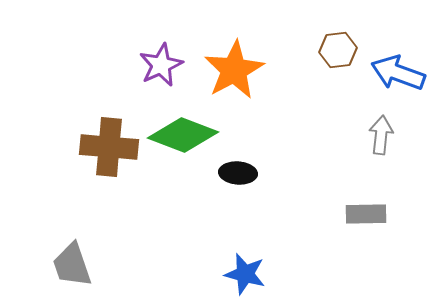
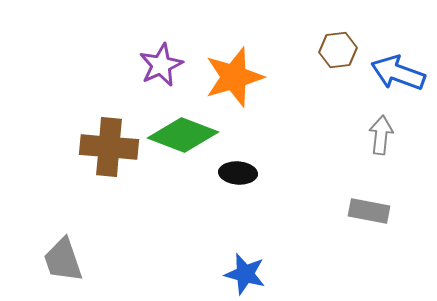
orange star: moved 7 px down; rotated 12 degrees clockwise
gray rectangle: moved 3 px right, 3 px up; rotated 12 degrees clockwise
gray trapezoid: moved 9 px left, 5 px up
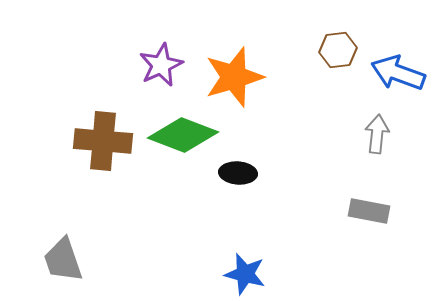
gray arrow: moved 4 px left, 1 px up
brown cross: moved 6 px left, 6 px up
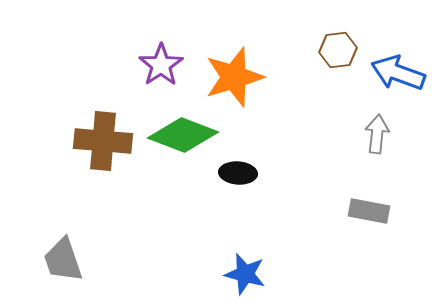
purple star: rotated 9 degrees counterclockwise
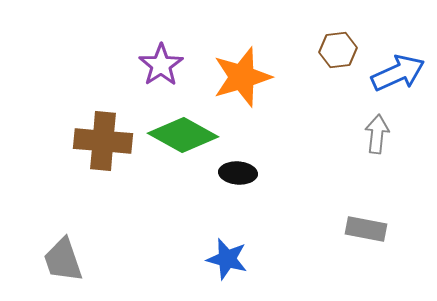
blue arrow: rotated 136 degrees clockwise
orange star: moved 8 px right
green diamond: rotated 8 degrees clockwise
gray rectangle: moved 3 px left, 18 px down
blue star: moved 18 px left, 15 px up
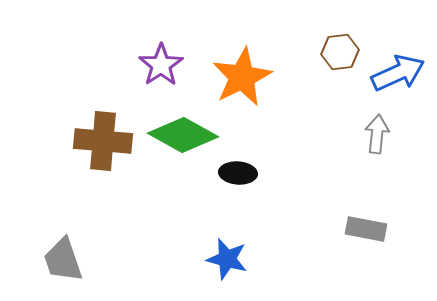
brown hexagon: moved 2 px right, 2 px down
orange star: rotated 10 degrees counterclockwise
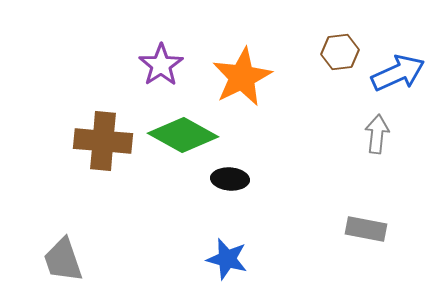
black ellipse: moved 8 px left, 6 px down
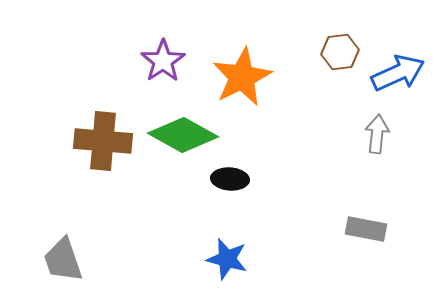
purple star: moved 2 px right, 4 px up
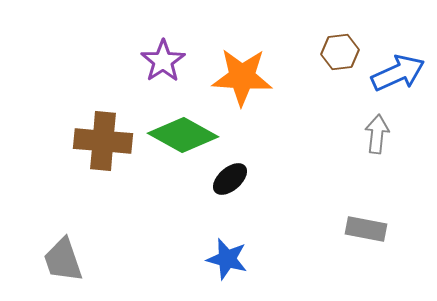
orange star: rotated 30 degrees clockwise
black ellipse: rotated 45 degrees counterclockwise
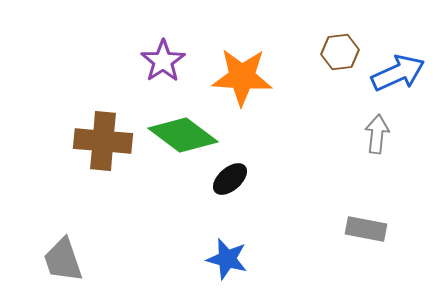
green diamond: rotated 8 degrees clockwise
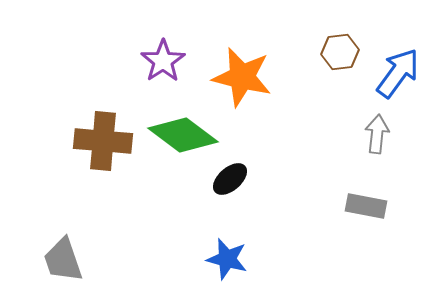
blue arrow: rotated 30 degrees counterclockwise
orange star: rotated 10 degrees clockwise
gray rectangle: moved 23 px up
